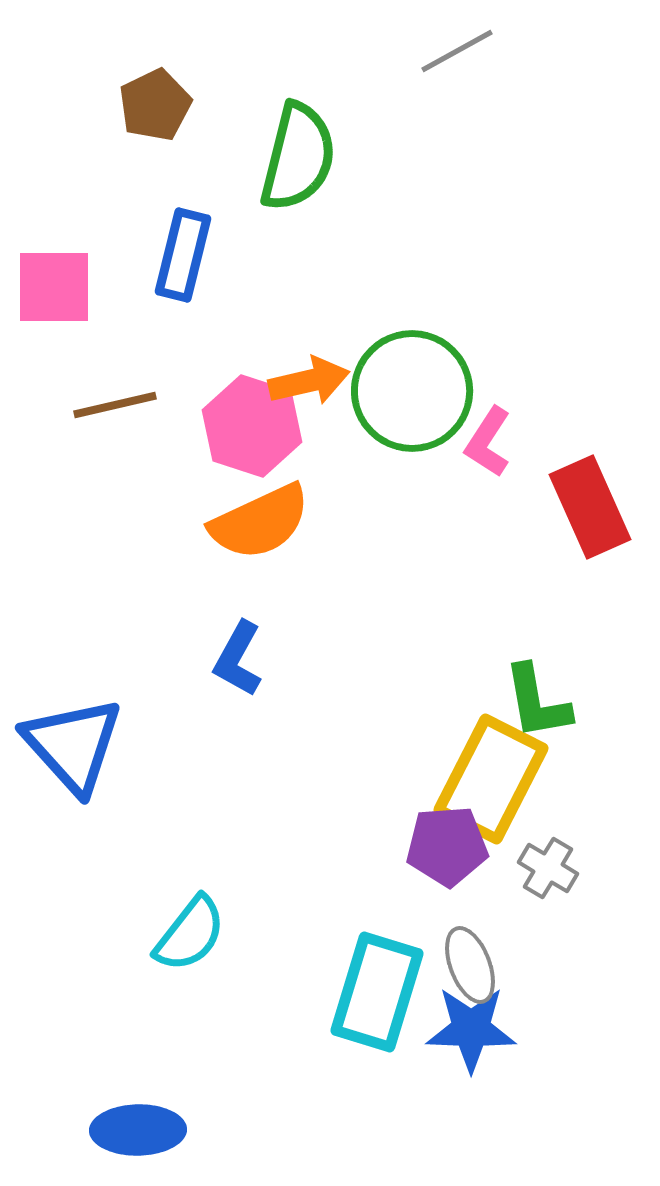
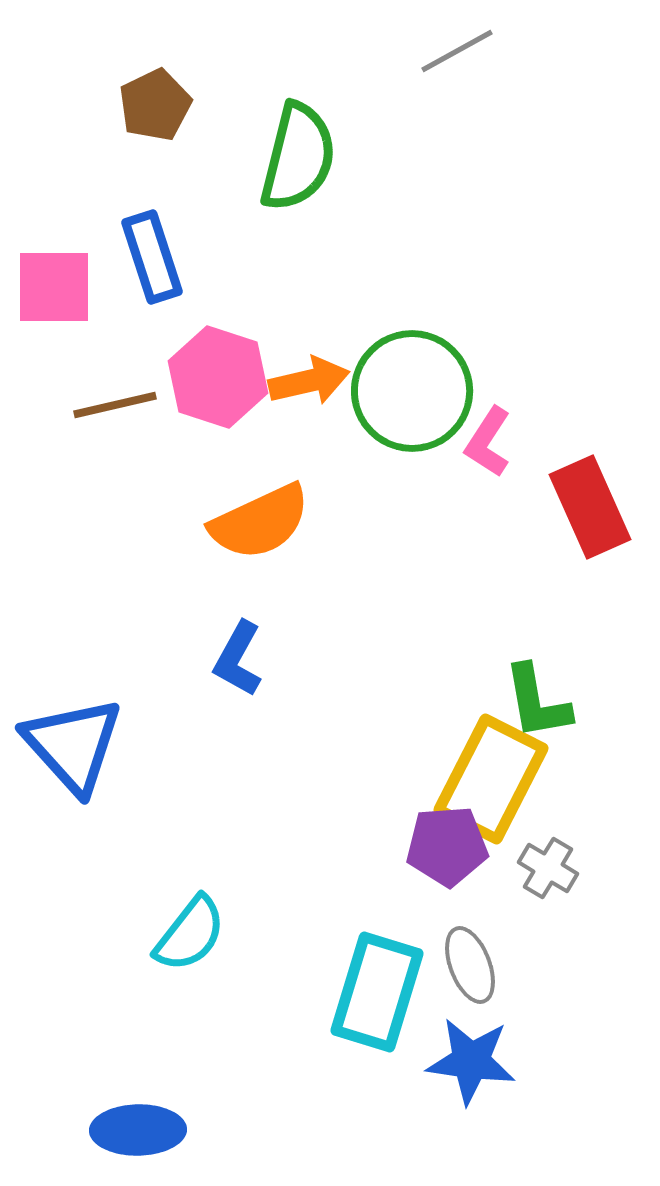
blue rectangle: moved 31 px left, 2 px down; rotated 32 degrees counterclockwise
pink hexagon: moved 34 px left, 49 px up
blue star: moved 32 px down; rotated 6 degrees clockwise
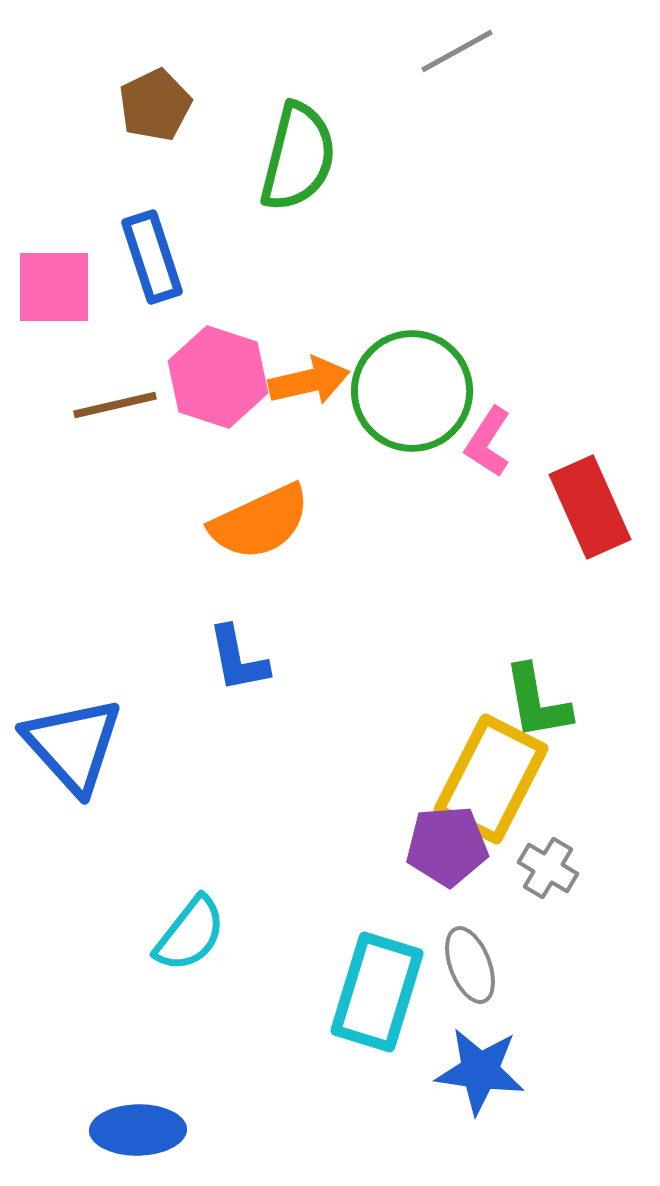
blue L-shape: rotated 40 degrees counterclockwise
blue star: moved 9 px right, 10 px down
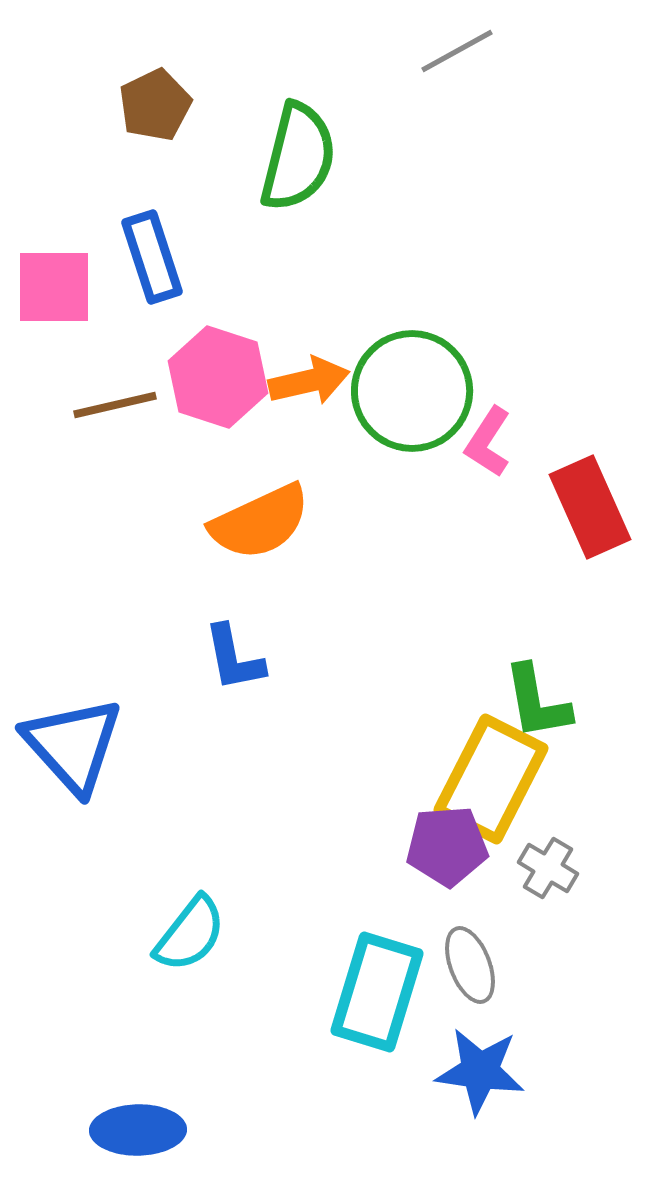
blue L-shape: moved 4 px left, 1 px up
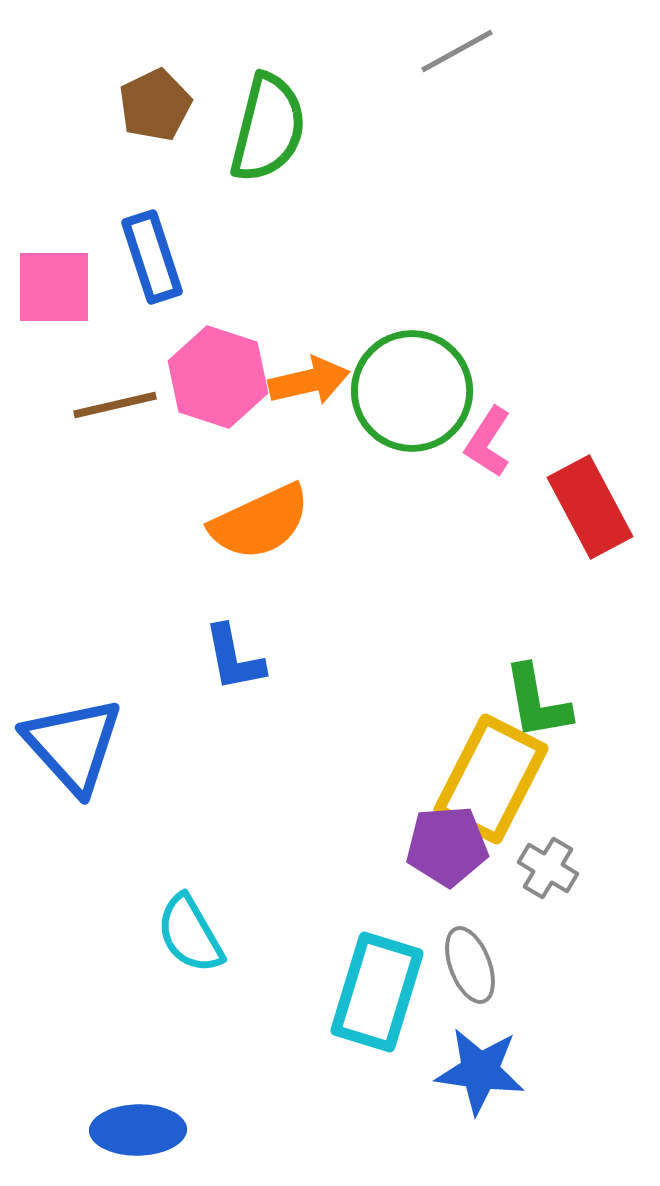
green semicircle: moved 30 px left, 29 px up
red rectangle: rotated 4 degrees counterclockwise
cyan semicircle: rotated 112 degrees clockwise
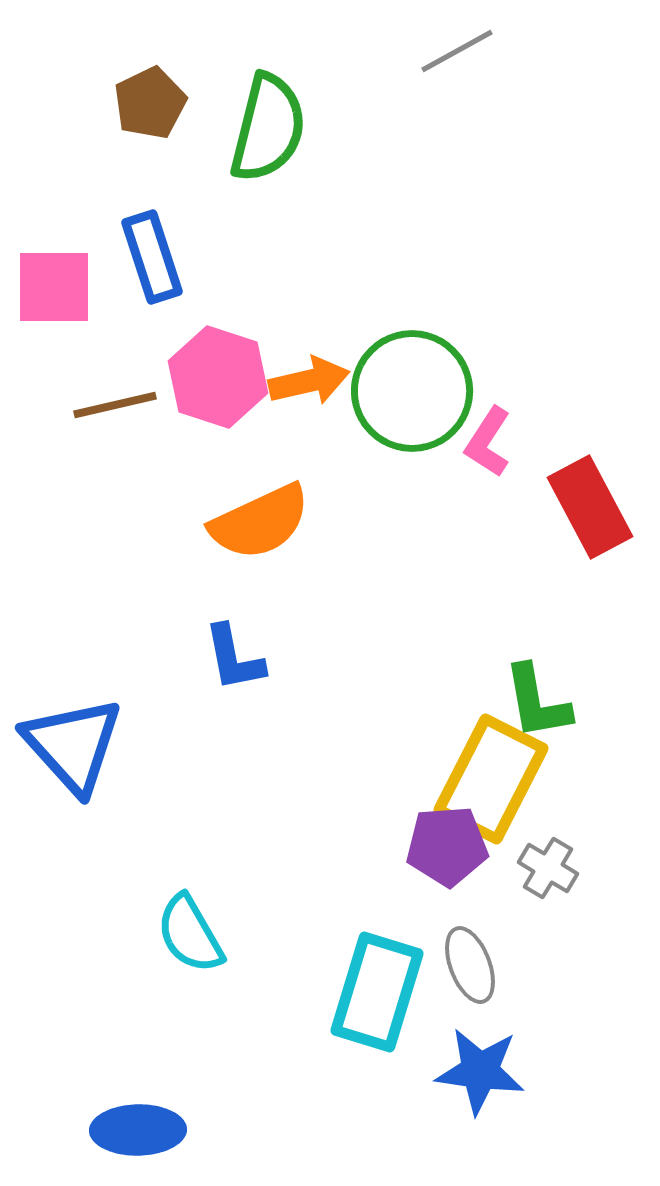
brown pentagon: moved 5 px left, 2 px up
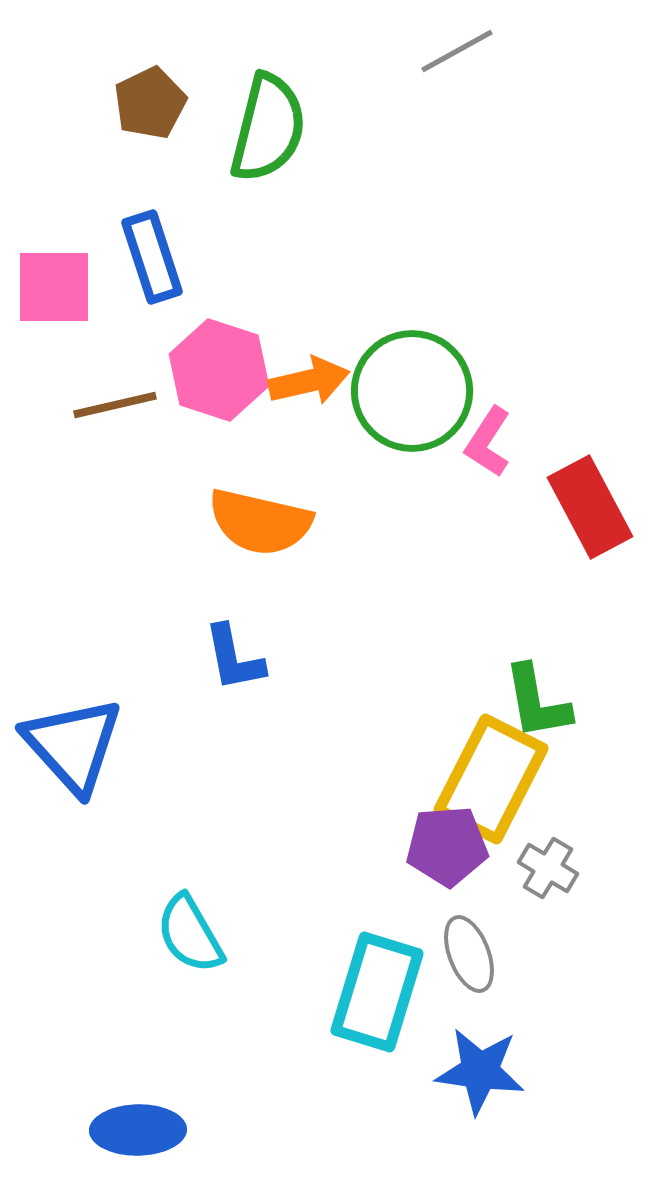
pink hexagon: moved 1 px right, 7 px up
orange semicircle: rotated 38 degrees clockwise
gray ellipse: moved 1 px left, 11 px up
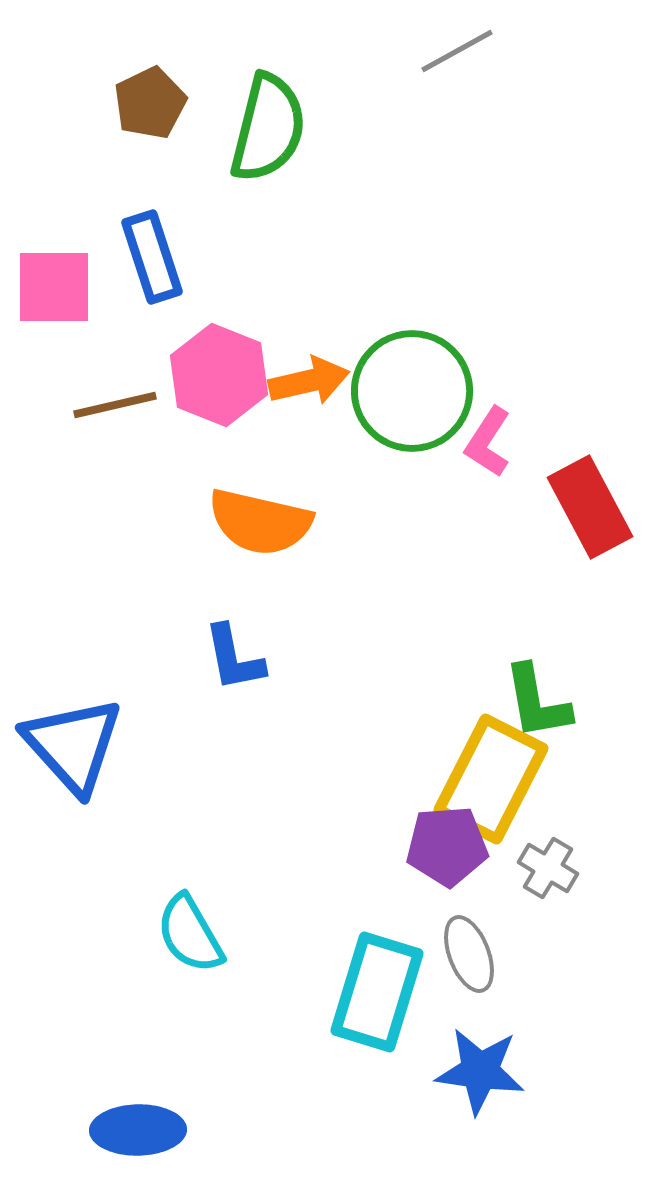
pink hexagon: moved 5 px down; rotated 4 degrees clockwise
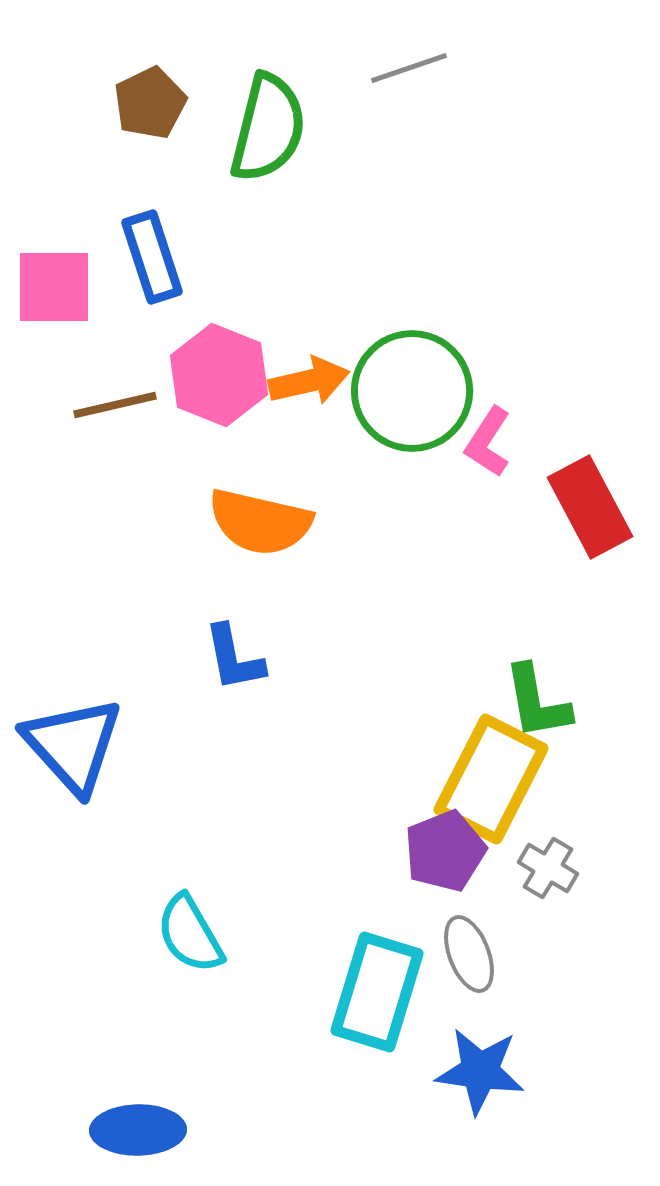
gray line: moved 48 px left, 17 px down; rotated 10 degrees clockwise
purple pentagon: moved 2 px left, 5 px down; rotated 18 degrees counterclockwise
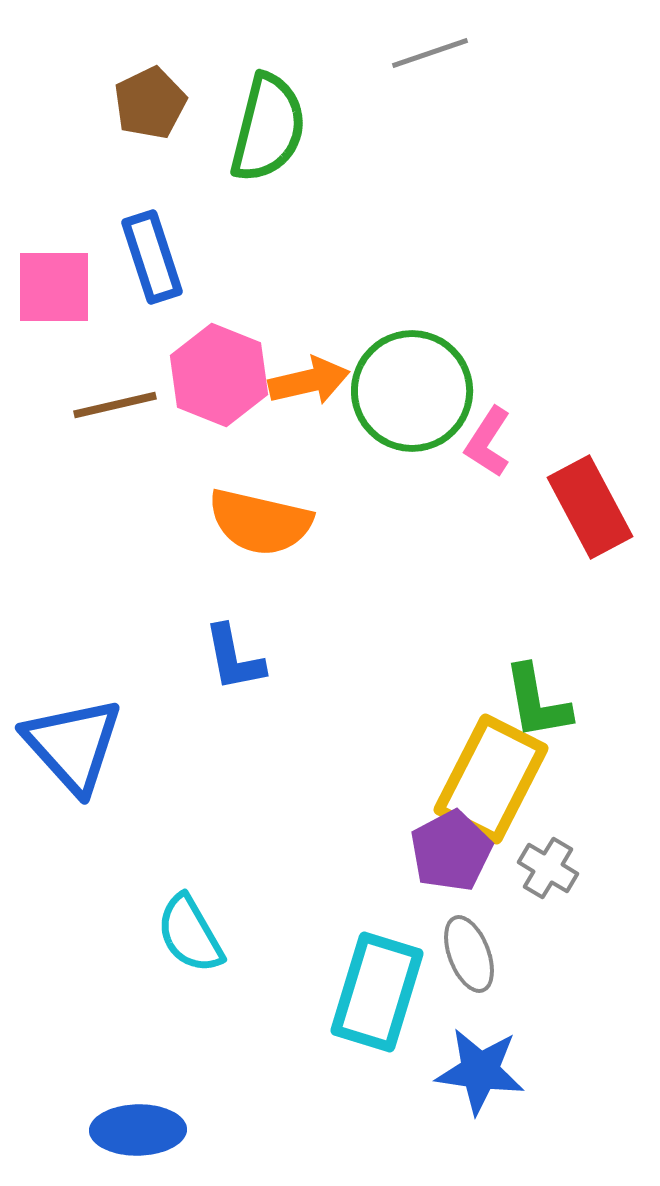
gray line: moved 21 px right, 15 px up
purple pentagon: moved 6 px right; rotated 6 degrees counterclockwise
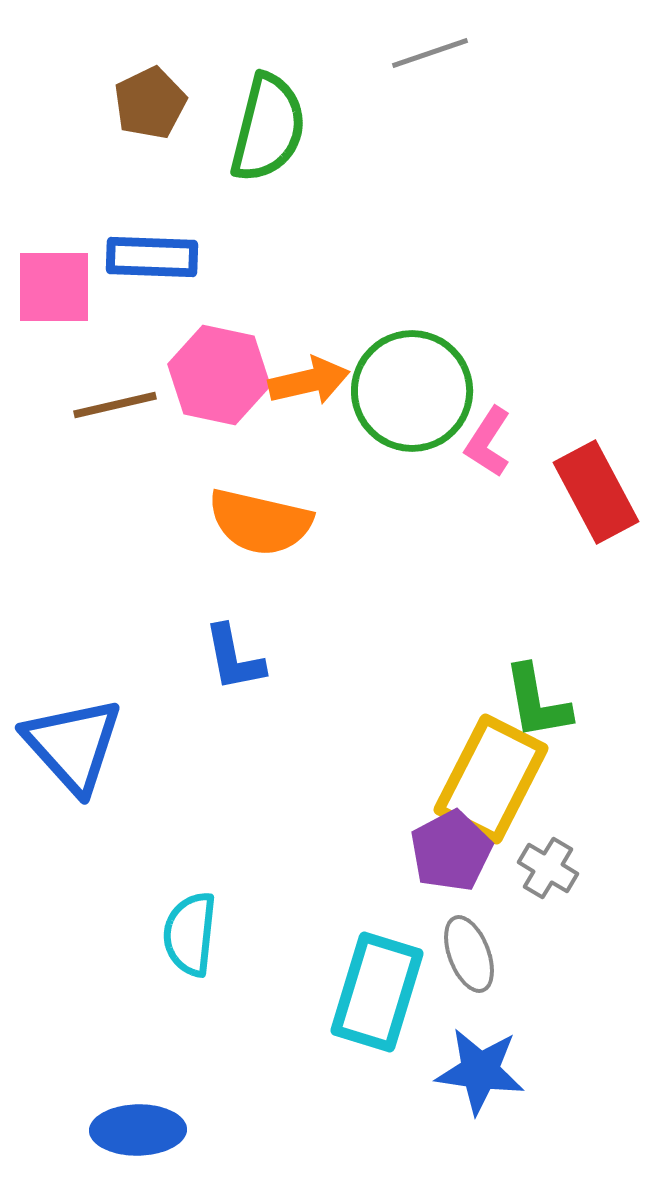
blue rectangle: rotated 70 degrees counterclockwise
pink hexagon: rotated 10 degrees counterclockwise
red rectangle: moved 6 px right, 15 px up
cyan semicircle: rotated 36 degrees clockwise
